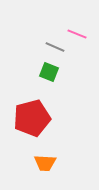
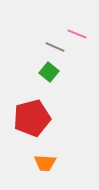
green square: rotated 18 degrees clockwise
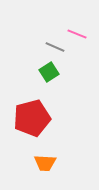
green square: rotated 18 degrees clockwise
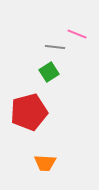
gray line: rotated 18 degrees counterclockwise
red pentagon: moved 3 px left, 6 px up
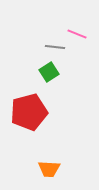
orange trapezoid: moved 4 px right, 6 px down
